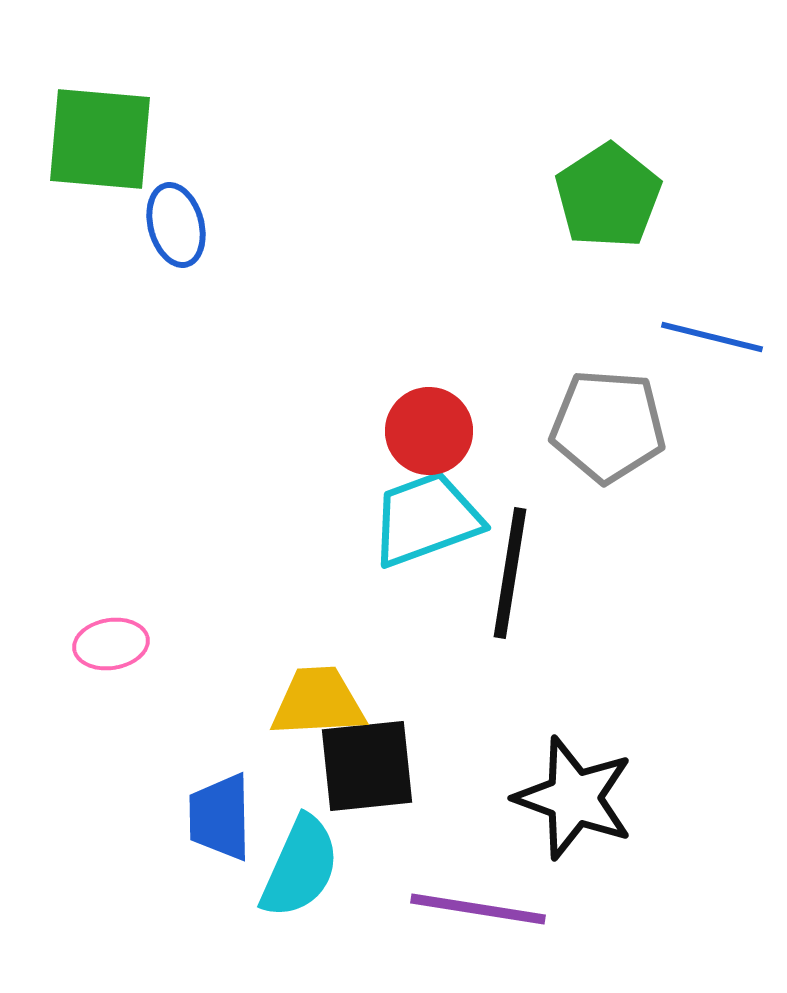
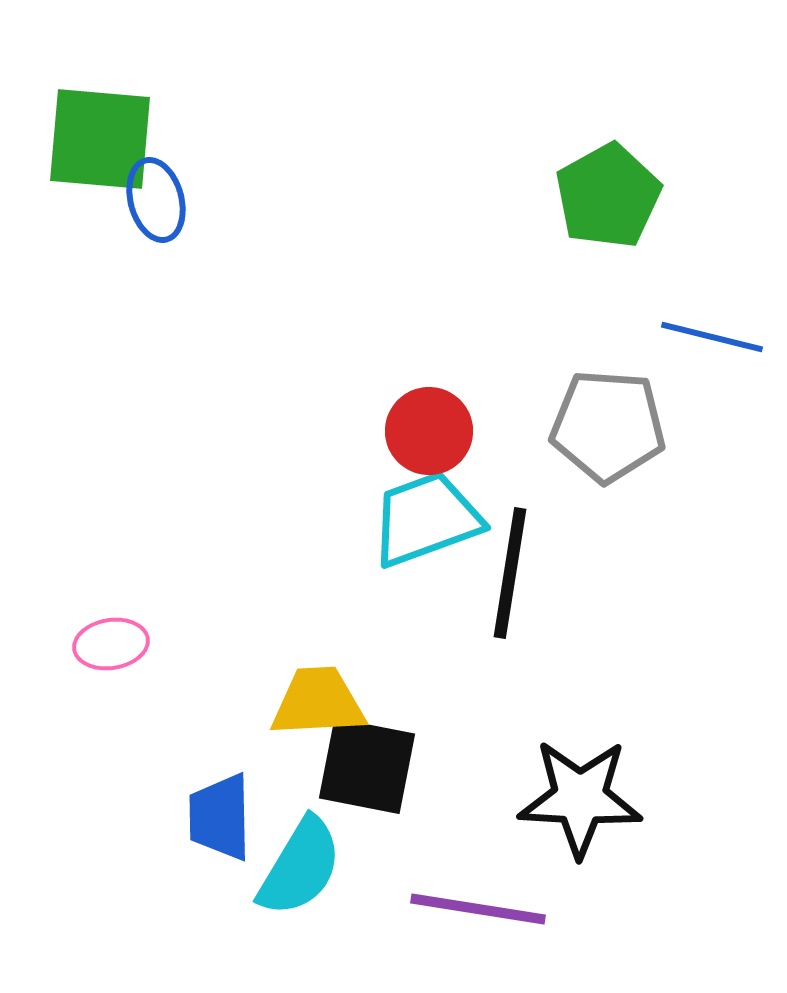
green pentagon: rotated 4 degrees clockwise
blue ellipse: moved 20 px left, 25 px up
black square: rotated 17 degrees clockwise
black star: moved 6 px right; rotated 17 degrees counterclockwise
cyan semicircle: rotated 7 degrees clockwise
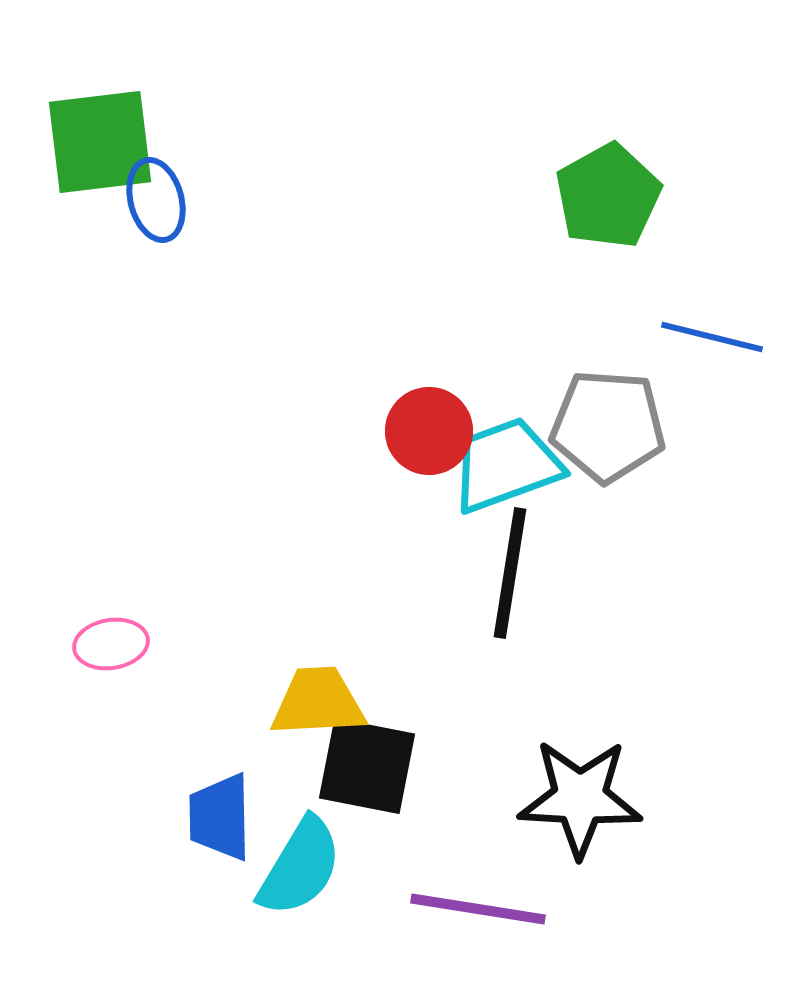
green square: moved 3 px down; rotated 12 degrees counterclockwise
cyan trapezoid: moved 80 px right, 54 px up
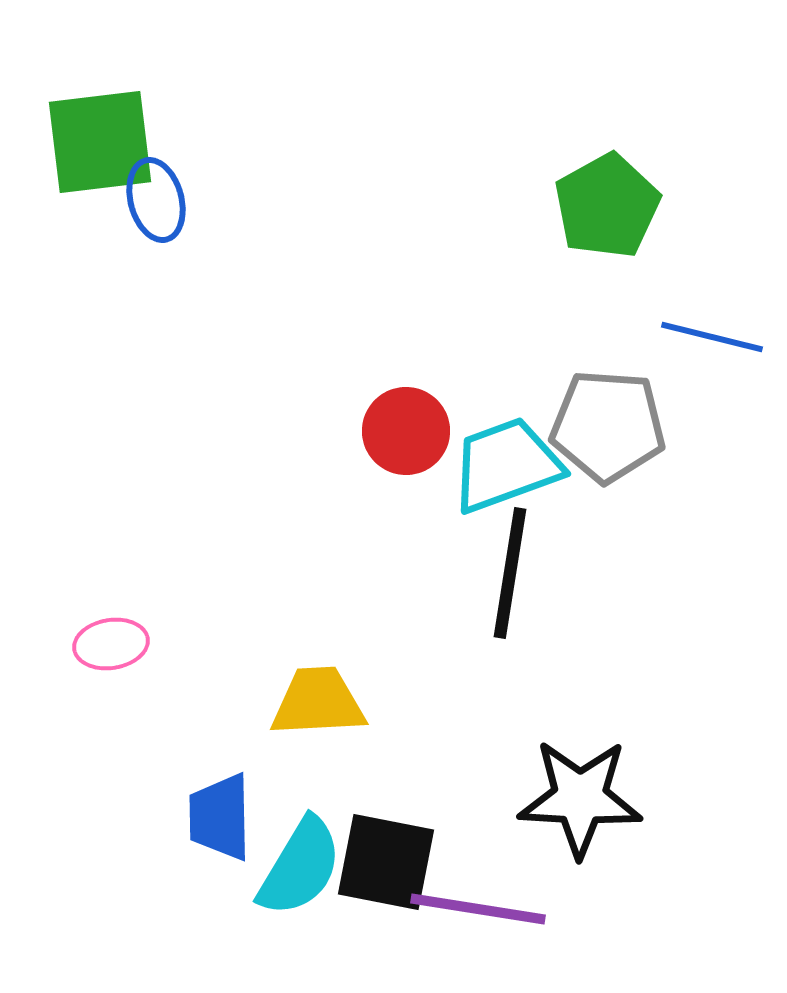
green pentagon: moved 1 px left, 10 px down
red circle: moved 23 px left
black square: moved 19 px right, 96 px down
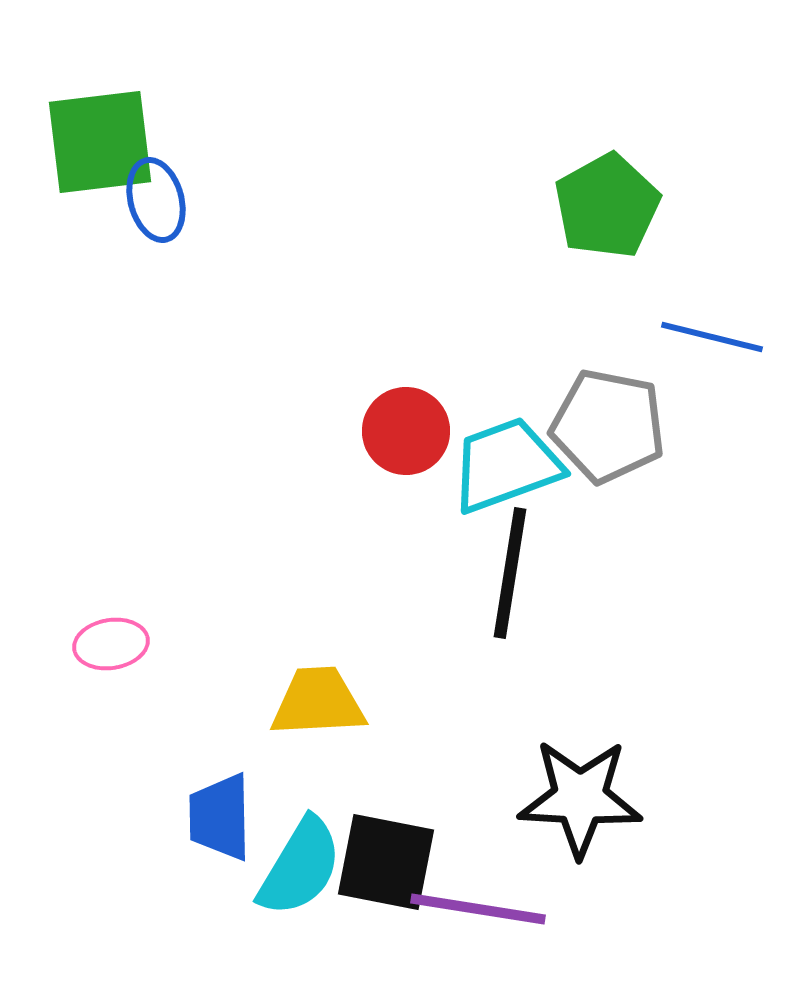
gray pentagon: rotated 7 degrees clockwise
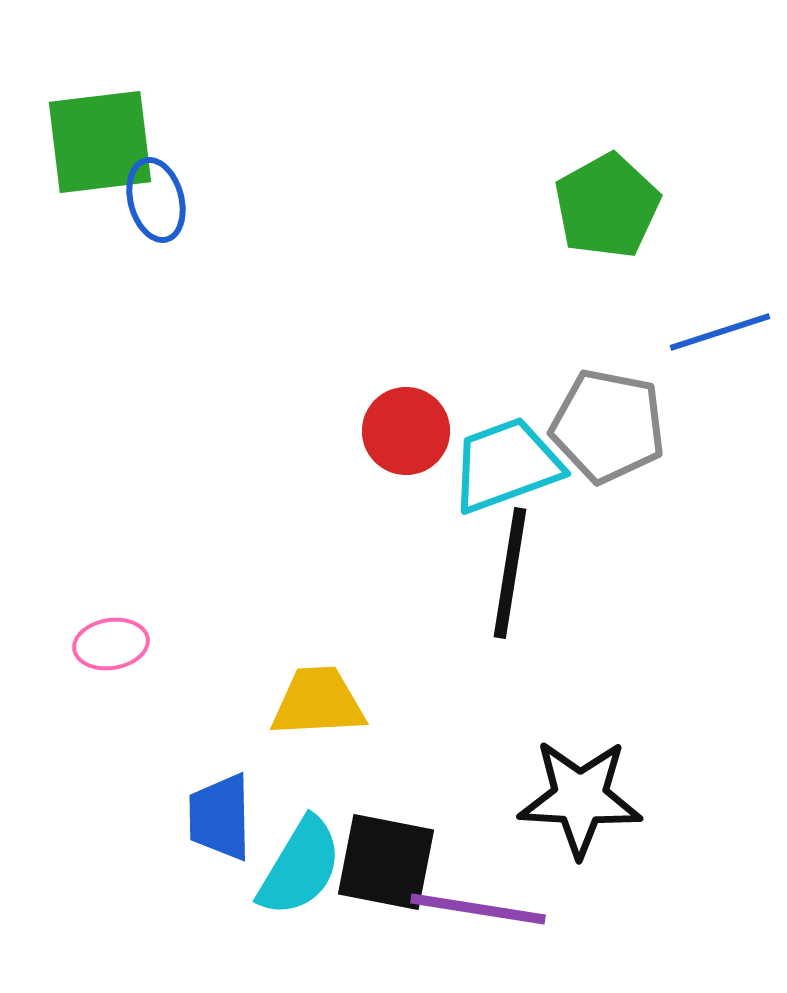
blue line: moved 8 px right, 5 px up; rotated 32 degrees counterclockwise
